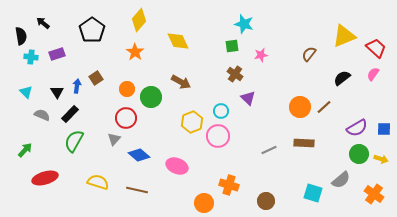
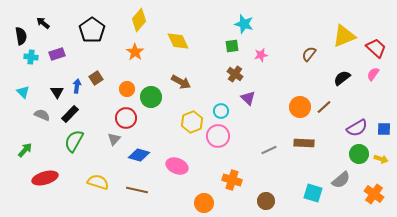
cyan triangle at (26, 92): moved 3 px left
blue diamond at (139, 155): rotated 25 degrees counterclockwise
orange cross at (229, 185): moved 3 px right, 5 px up
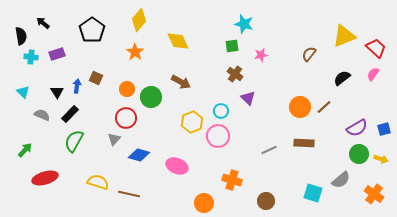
brown square at (96, 78): rotated 32 degrees counterclockwise
blue square at (384, 129): rotated 16 degrees counterclockwise
brown line at (137, 190): moved 8 px left, 4 px down
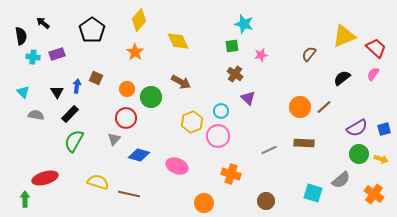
cyan cross at (31, 57): moved 2 px right
gray semicircle at (42, 115): moved 6 px left; rotated 14 degrees counterclockwise
green arrow at (25, 150): moved 49 px down; rotated 42 degrees counterclockwise
orange cross at (232, 180): moved 1 px left, 6 px up
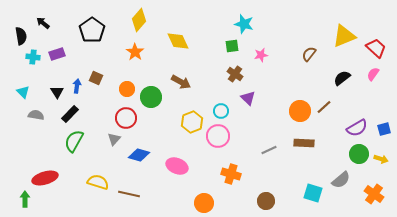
orange circle at (300, 107): moved 4 px down
